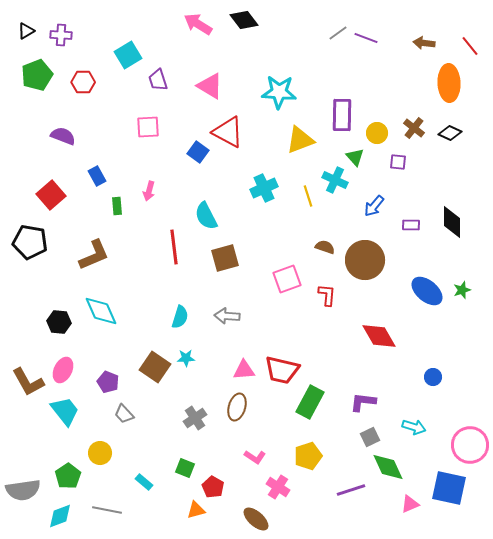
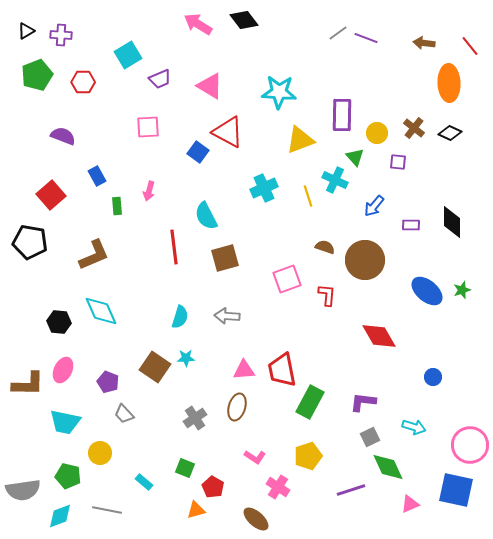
purple trapezoid at (158, 80): moved 2 px right, 1 px up; rotated 95 degrees counterclockwise
red trapezoid at (282, 370): rotated 66 degrees clockwise
brown L-shape at (28, 382): moved 2 px down; rotated 60 degrees counterclockwise
cyan trapezoid at (65, 411): moved 11 px down; rotated 140 degrees clockwise
green pentagon at (68, 476): rotated 25 degrees counterclockwise
blue square at (449, 488): moved 7 px right, 2 px down
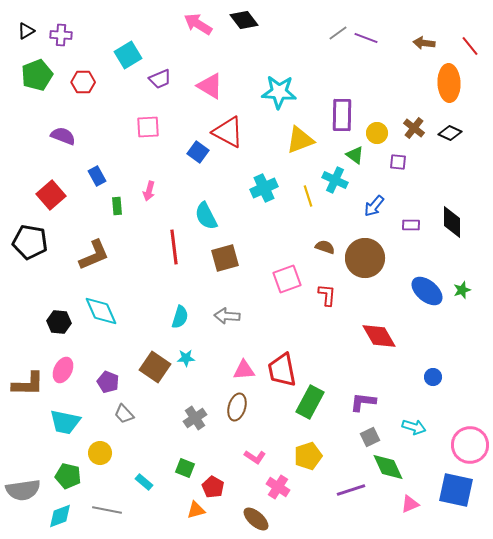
green triangle at (355, 157): moved 2 px up; rotated 12 degrees counterclockwise
brown circle at (365, 260): moved 2 px up
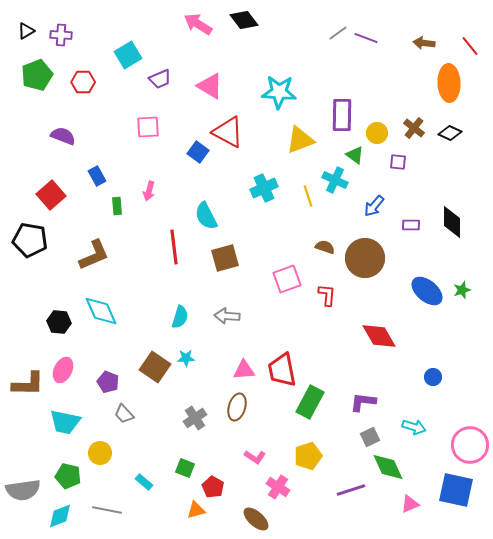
black pentagon at (30, 242): moved 2 px up
